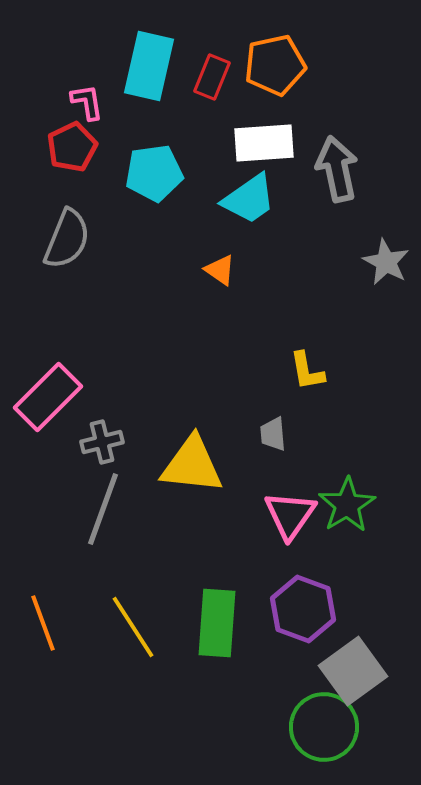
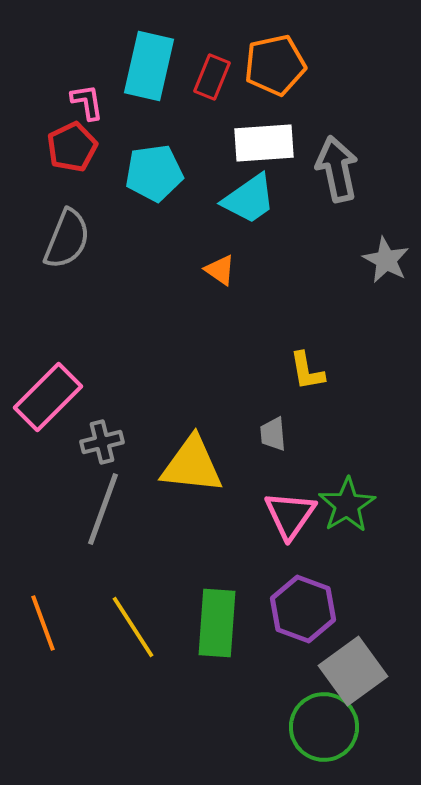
gray star: moved 2 px up
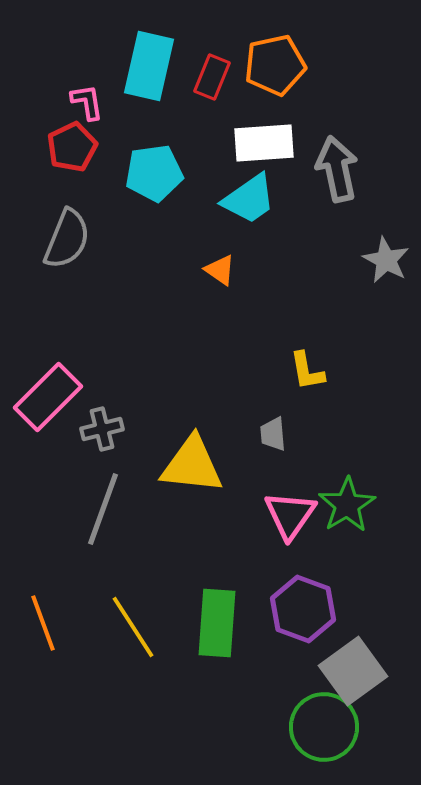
gray cross: moved 13 px up
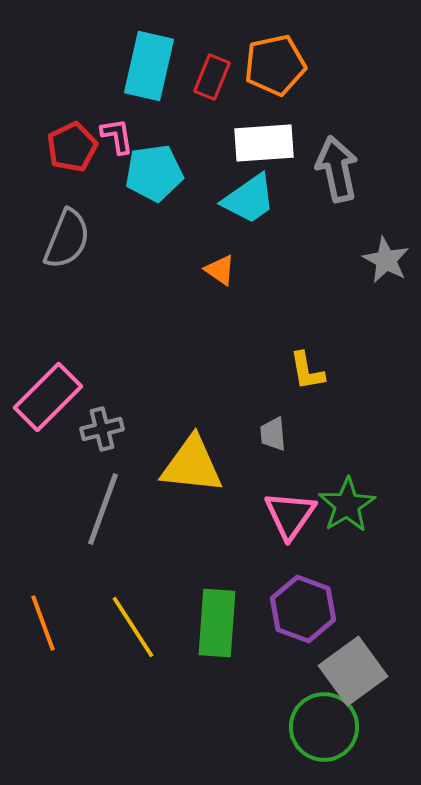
pink L-shape: moved 30 px right, 34 px down
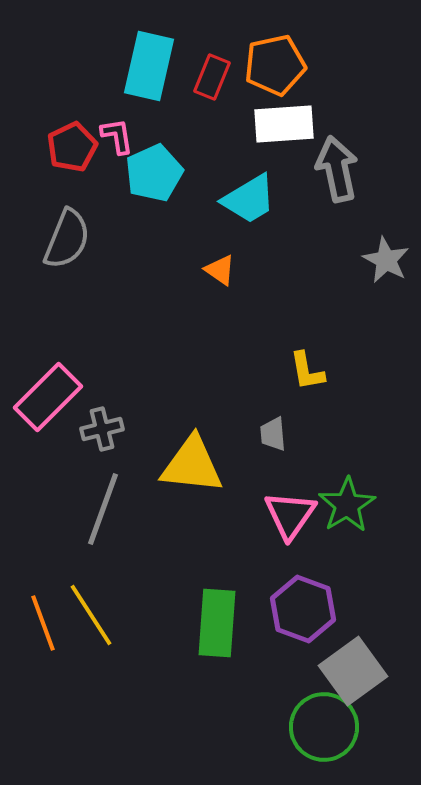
white rectangle: moved 20 px right, 19 px up
cyan pentagon: rotated 16 degrees counterclockwise
cyan trapezoid: rotated 4 degrees clockwise
yellow line: moved 42 px left, 12 px up
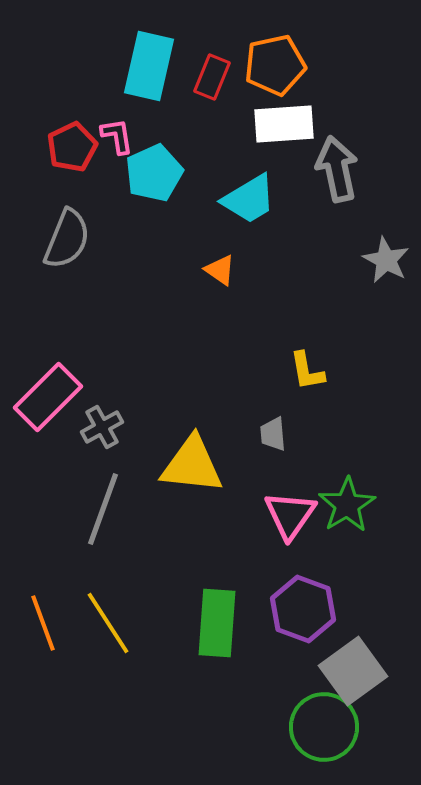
gray cross: moved 2 px up; rotated 15 degrees counterclockwise
yellow line: moved 17 px right, 8 px down
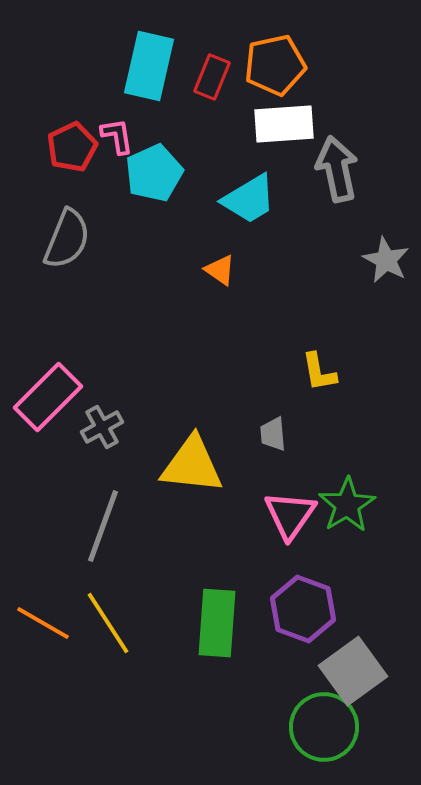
yellow L-shape: moved 12 px right, 1 px down
gray line: moved 17 px down
orange line: rotated 40 degrees counterclockwise
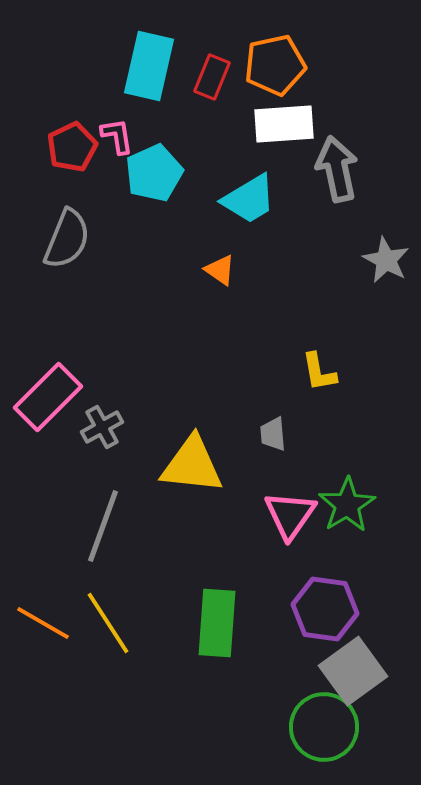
purple hexagon: moved 22 px right; rotated 12 degrees counterclockwise
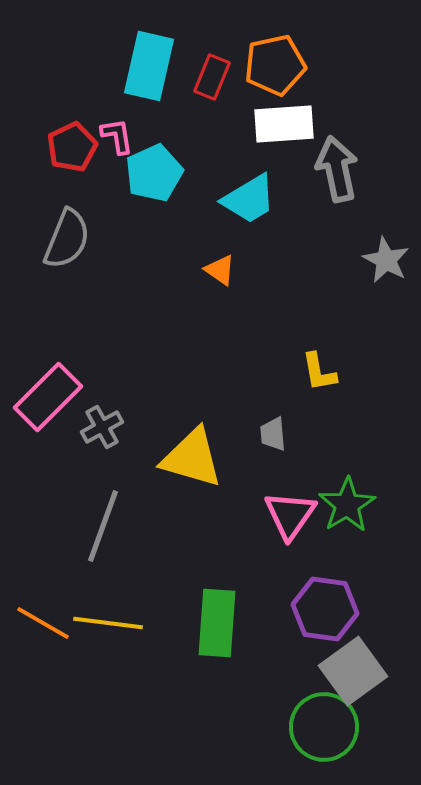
yellow triangle: moved 7 px up; rotated 10 degrees clockwise
yellow line: rotated 50 degrees counterclockwise
